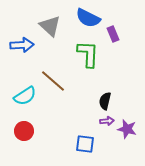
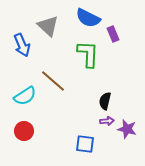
gray triangle: moved 2 px left
blue arrow: rotated 70 degrees clockwise
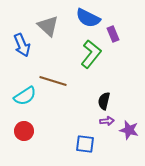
green L-shape: moved 3 px right; rotated 36 degrees clockwise
brown line: rotated 24 degrees counterclockwise
black semicircle: moved 1 px left
purple star: moved 2 px right, 1 px down
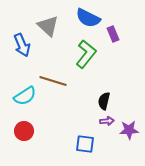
green L-shape: moved 5 px left
purple star: rotated 18 degrees counterclockwise
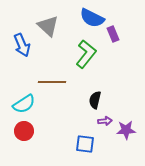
blue semicircle: moved 4 px right
brown line: moved 1 px left, 1 px down; rotated 16 degrees counterclockwise
cyan semicircle: moved 1 px left, 8 px down
black semicircle: moved 9 px left, 1 px up
purple arrow: moved 2 px left
purple star: moved 3 px left
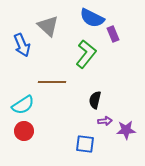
cyan semicircle: moved 1 px left, 1 px down
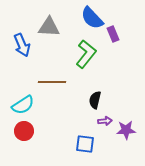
blue semicircle: rotated 20 degrees clockwise
gray triangle: moved 1 px right, 1 px down; rotated 40 degrees counterclockwise
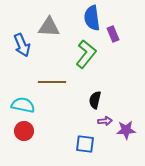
blue semicircle: rotated 35 degrees clockwise
cyan semicircle: rotated 135 degrees counterclockwise
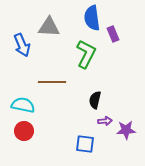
green L-shape: rotated 12 degrees counterclockwise
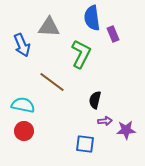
green L-shape: moved 5 px left
brown line: rotated 36 degrees clockwise
